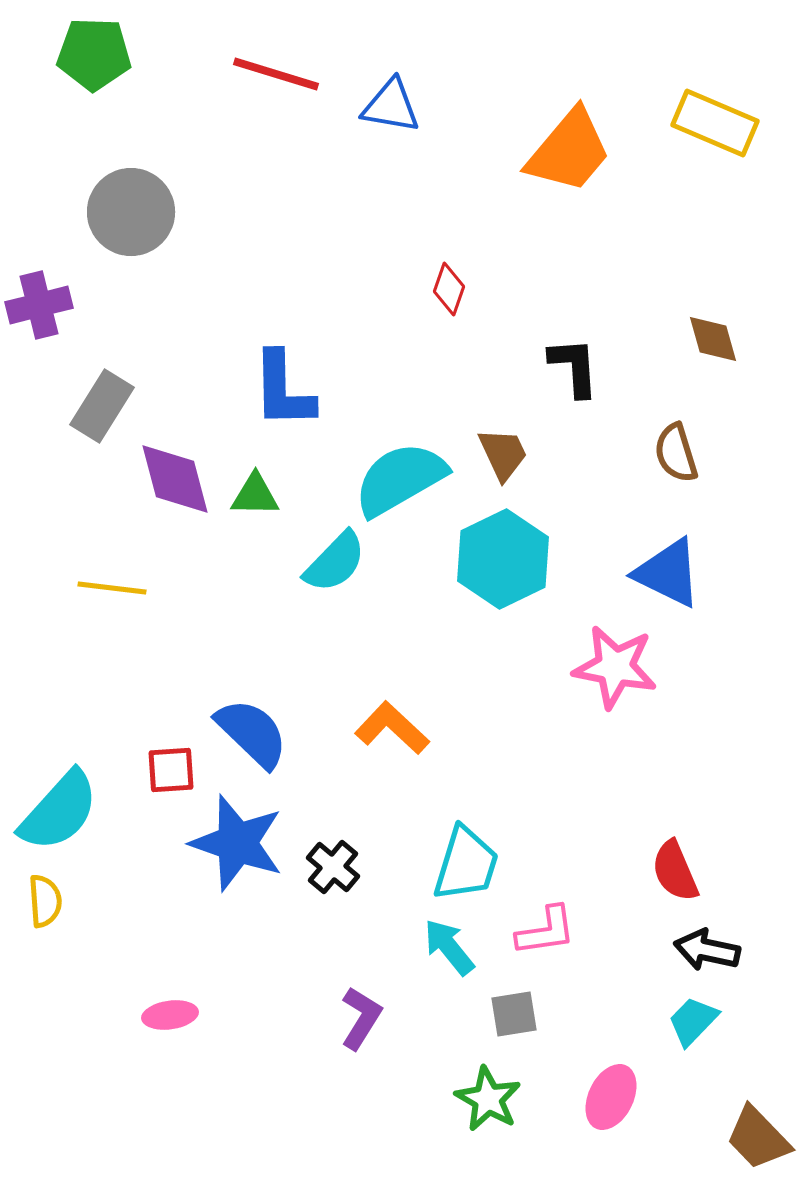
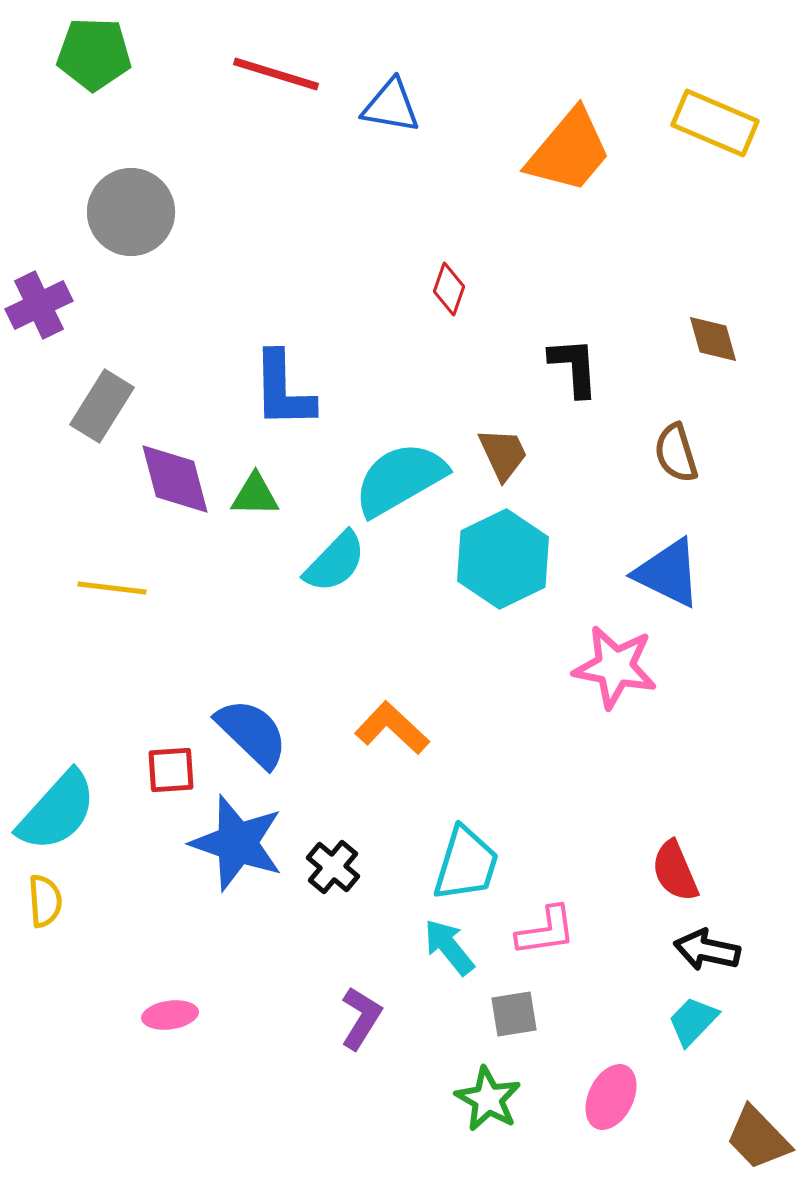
purple cross at (39, 305): rotated 12 degrees counterclockwise
cyan semicircle at (59, 811): moved 2 px left
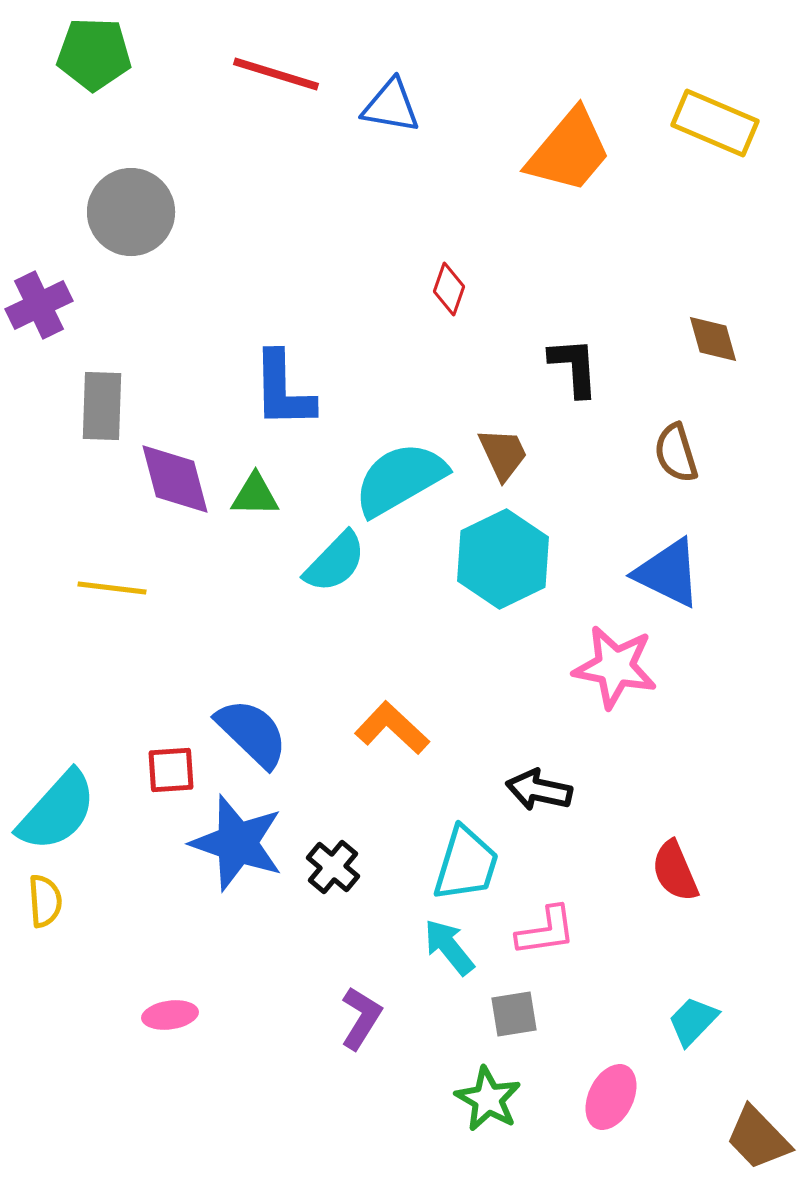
gray rectangle at (102, 406): rotated 30 degrees counterclockwise
black arrow at (707, 950): moved 168 px left, 160 px up
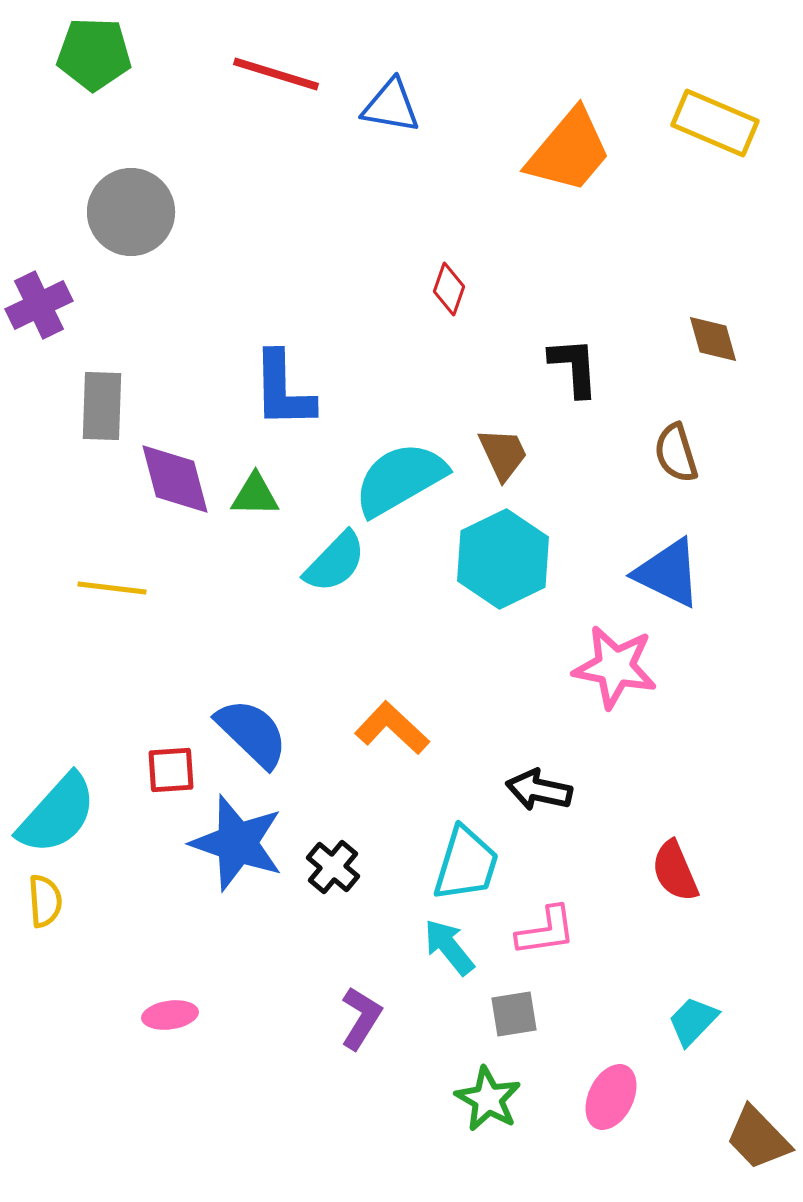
cyan semicircle at (57, 811): moved 3 px down
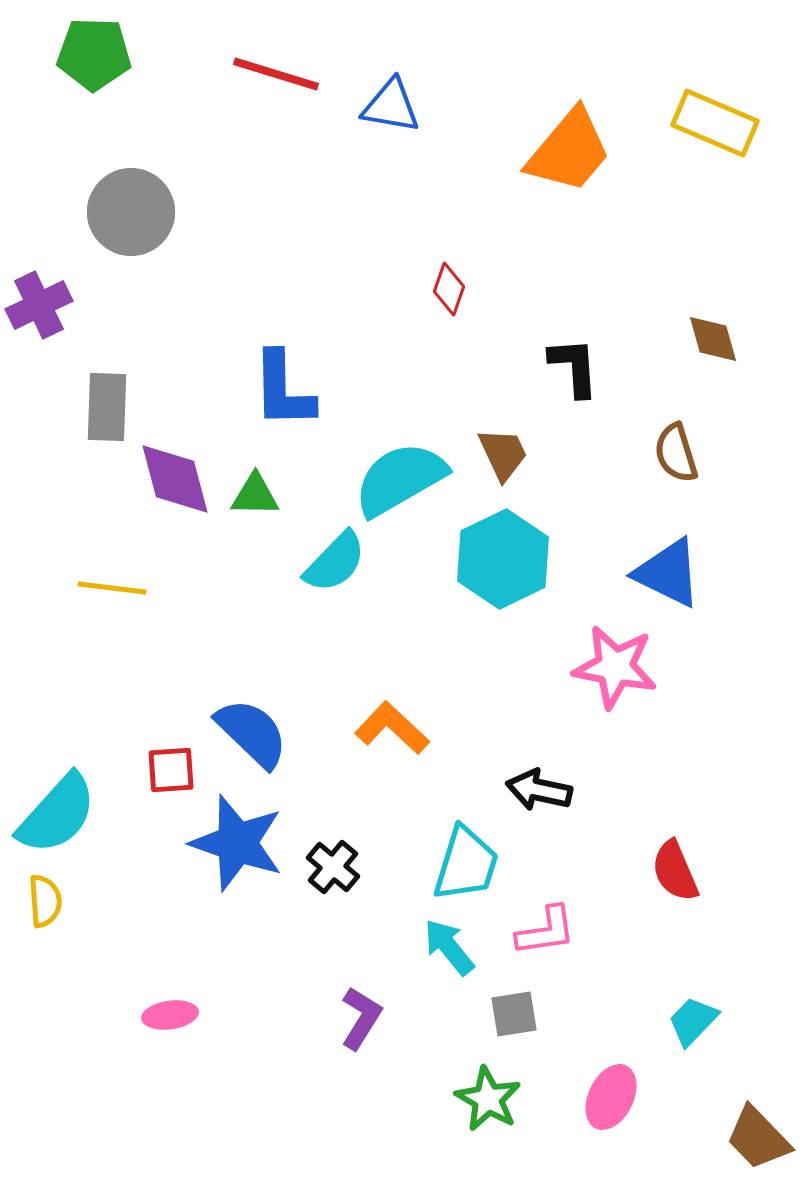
gray rectangle at (102, 406): moved 5 px right, 1 px down
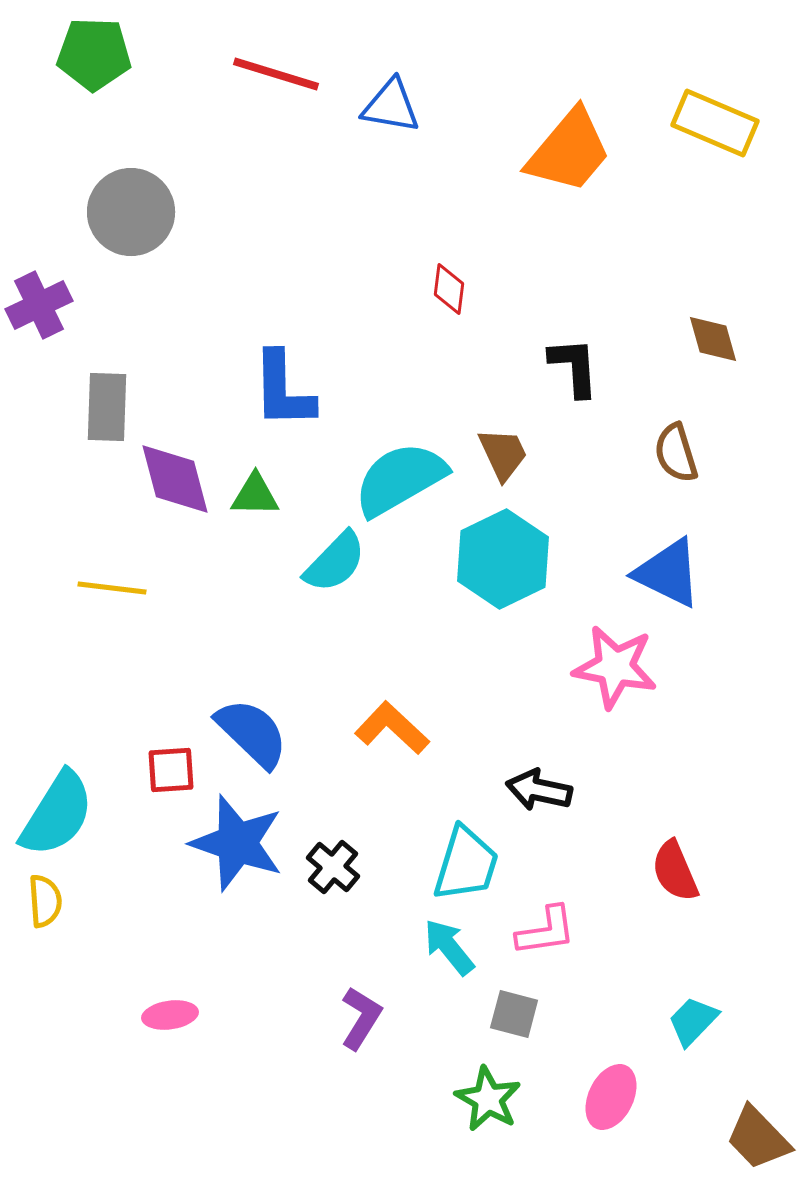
red diamond at (449, 289): rotated 12 degrees counterclockwise
cyan semicircle at (57, 814): rotated 10 degrees counterclockwise
gray square at (514, 1014): rotated 24 degrees clockwise
